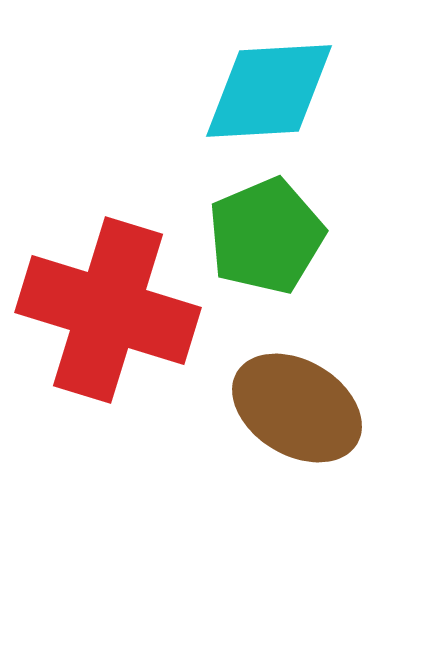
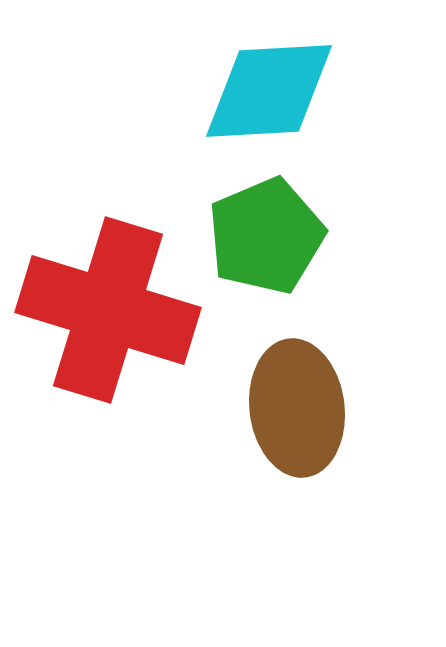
brown ellipse: rotated 52 degrees clockwise
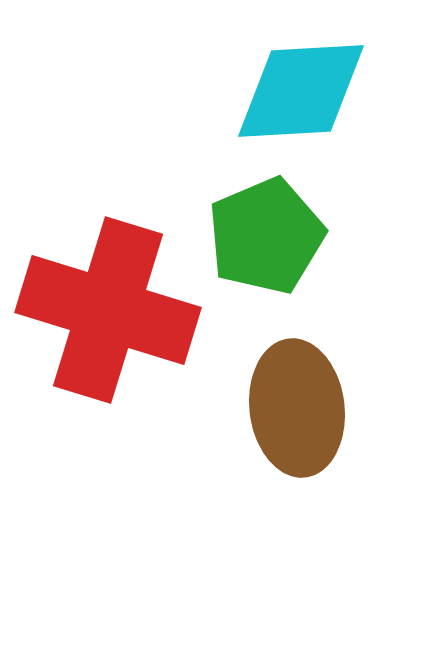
cyan diamond: moved 32 px right
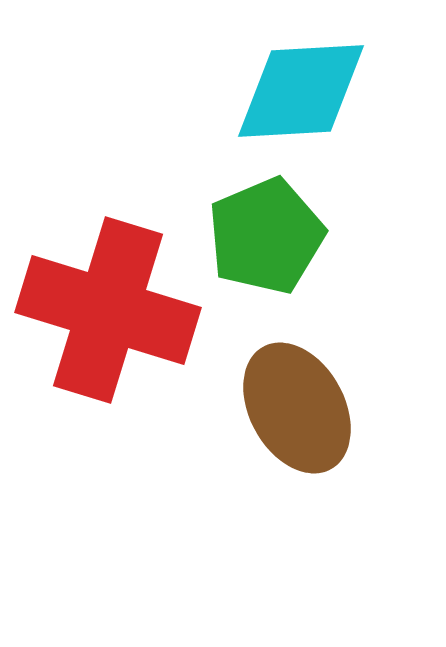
brown ellipse: rotated 22 degrees counterclockwise
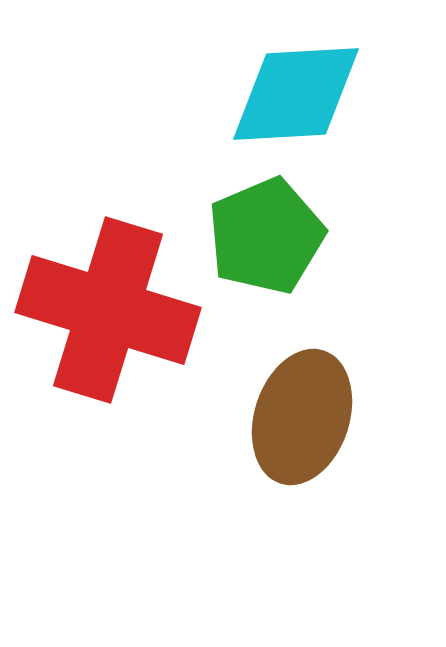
cyan diamond: moved 5 px left, 3 px down
brown ellipse: moved 5 px right, 9 px down; rotated 47 degrees clockwise
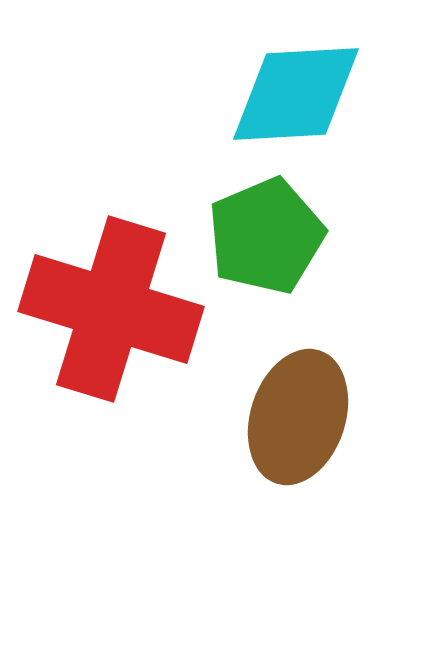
red cross: moved 3 px right, 1 px up
brown ellipse: moved 4 px left
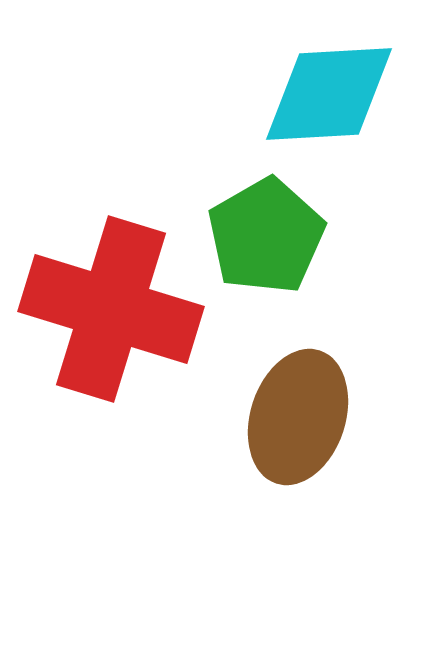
cyan diamond: moved 33 px right
green pentagon: rotated 7 degrees counterclockwise
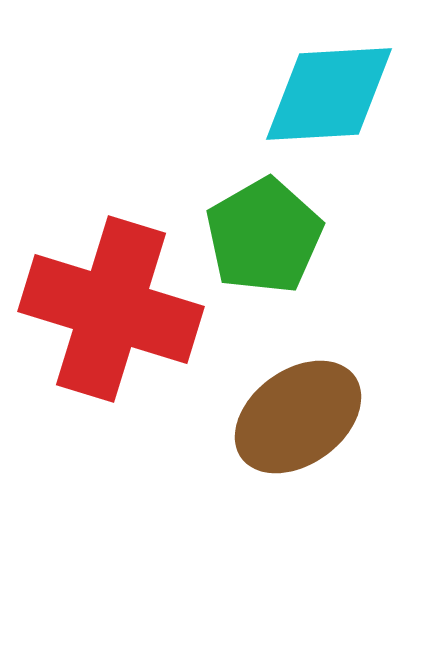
green pentagon: moved 2 px left
brown ellipse: rotated 36 degrees clockwise
